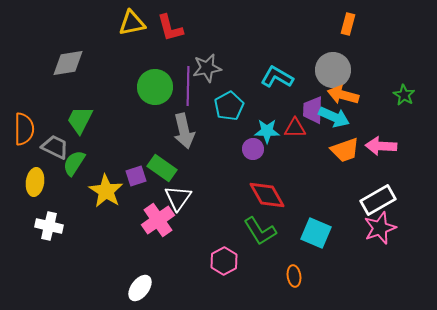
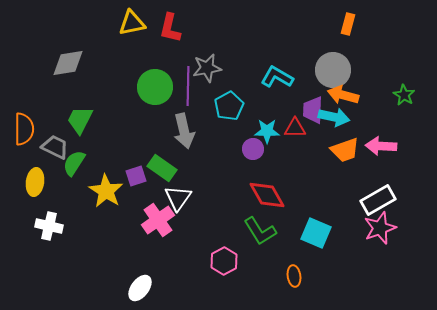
red L-shape: rotated 28 degrees clockwise
cyan arrow: rotated 12 degrees counterclockwise
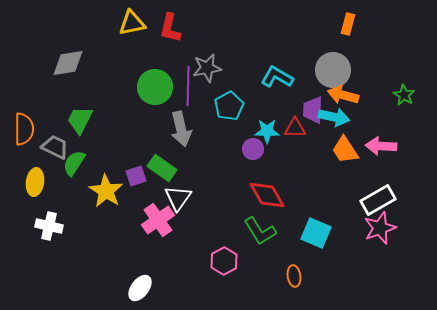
gray arrow: moved 3 px left, 2 px up
orange trapezoid: rotated 76 degrees clockwise
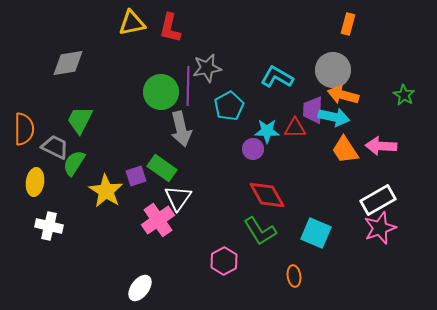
green circle: moved 6 px right, 5 px down
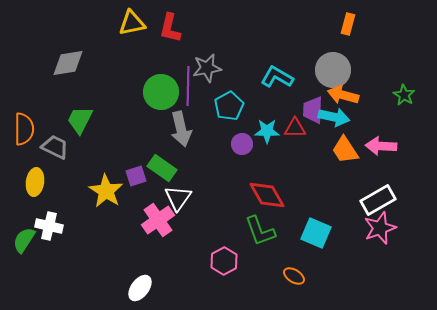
purple circle: moved 11 px left, 5 px up
green semicircle: moved 50 px left, 77 px down
green L-shape: rotated 12 degrees clockwise
orange ellipse: rotated 50 degrees counterclockwise
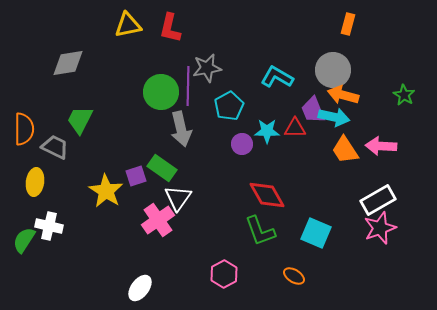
yellow triangle: moved 4 px left, 2 px down
purple trapezoid: rotated 24 degrees counterclockwise
pink hexagon: moved 13 px down
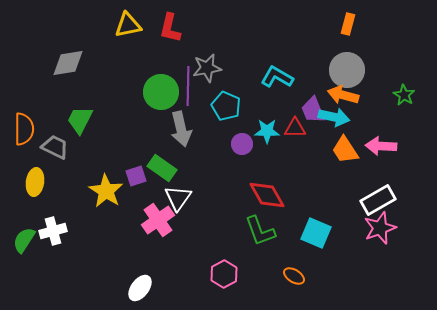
gray circle: moved 14 px right
cyan pentagon: moved 3 px left; rotated 20 degrees counterclockwise
white cross: moved 4 px right, 5 px down; rotated 28 degrees counterclockwise
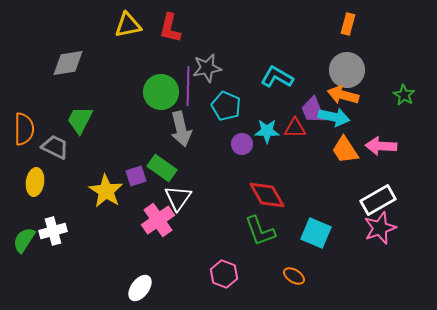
pink hexagon: rotated 12 degrees counterclockwise
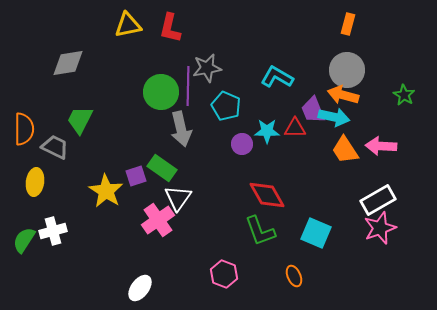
orange ellipse: rotated 35 degrees clockwise
